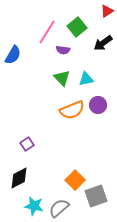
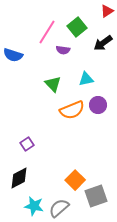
blue semicircle: rotated 78 degrees clockwise
green triangle: moved 9 px left, 6 px down
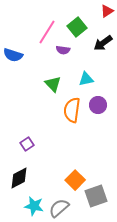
orange semicircle: rotated 120 degrees clockwise
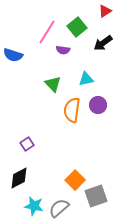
red triangle: moved 2 px left
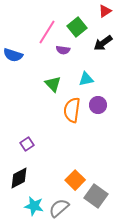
gray square: rotated 35 degrees counterclockwise
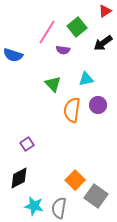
gray semicircle: rotated 40 degrees counterclockwise
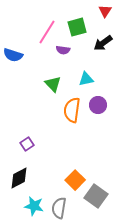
red triangle: rotated 24 degrees counterclockwise
green square: rotated 24 degrees clockwise
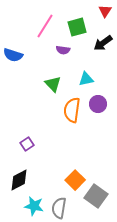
pink line: moved 2 px left, 6 px up
purple circle: moved 1 px up
black diamond: moved 2 px down
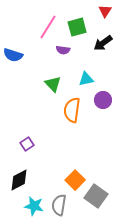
pink line: moved 3 px right, 1 px down
purple circle: moved 5 px right, 4 px up
gray semicircle: moved 3 px up
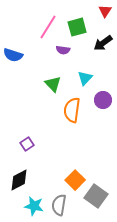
cyan triangle: moved 1 px left, 1 px up; rotated 35 degrees counterclockwise
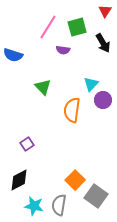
black arrow: rotated 84 degrees counterclockwise
cyan triangle: moved 6 px right, 6 px down
green triangle: moved 10 px left, 3 px down
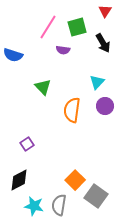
cyan triangle: moved 6 px right, 2 px up
purple circle: moved 2 px right, 6 px down
